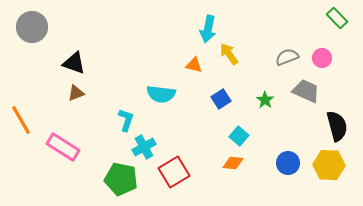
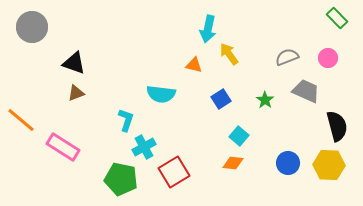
pink circle: moved 6 px right
orange line: rotated 20 degrees counterclockwise
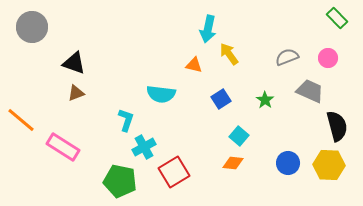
gray trapezoid: moved 4 px right
green pentagon: moved 1 px left, 2 px down
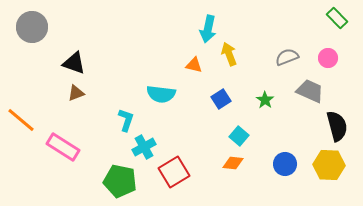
yellow arrow: rotated 15 degrees clockwise
blue circle: moved 3 px left, 1 px down
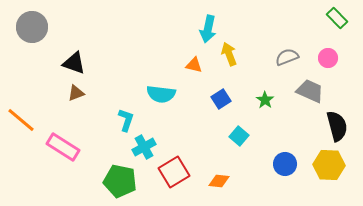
orange diamond: moved 14 px left, 18 px down
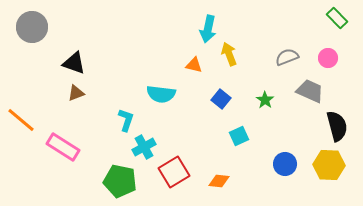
blue square: rotated 18 degrees counterclockwise
cyan square: rotated 24 degrees clockwise
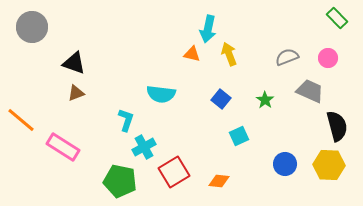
orange triangle: moved 2 px left, 11 px up
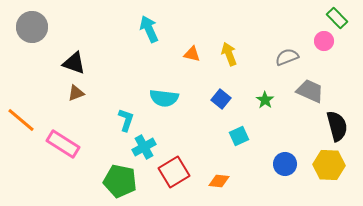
cyan arrow: moved 59 px left; rotated 144 degrees clockwise
pink circle: moved 4 px left, 17 px up
cyan semicircle: moved 3 px right, 4 px down
pink rectangle: moved 3 px up
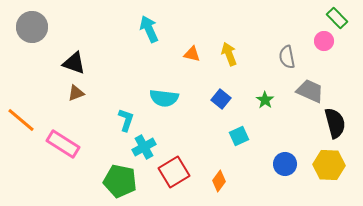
gray semicircle: rotated 80 degrees counterclockwise
black semicircle: moved 2 px left, 3 px up
orange diamond: rotated 60 degrees counterclockwise
